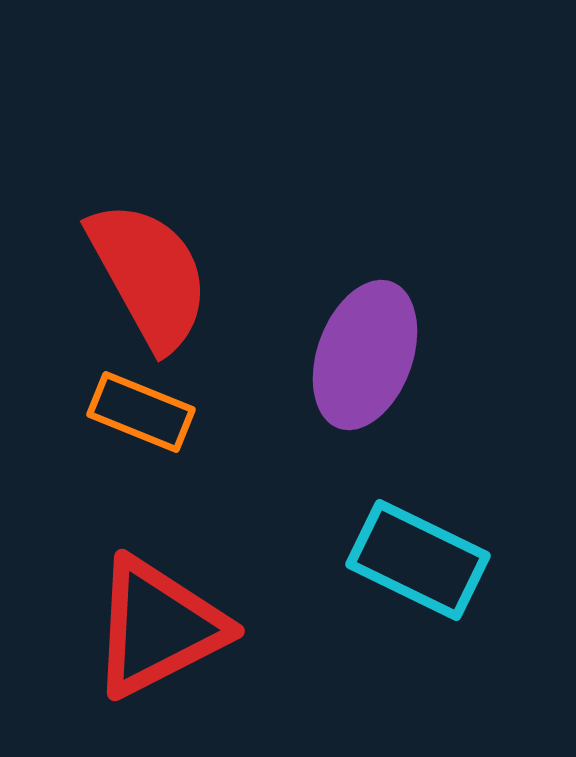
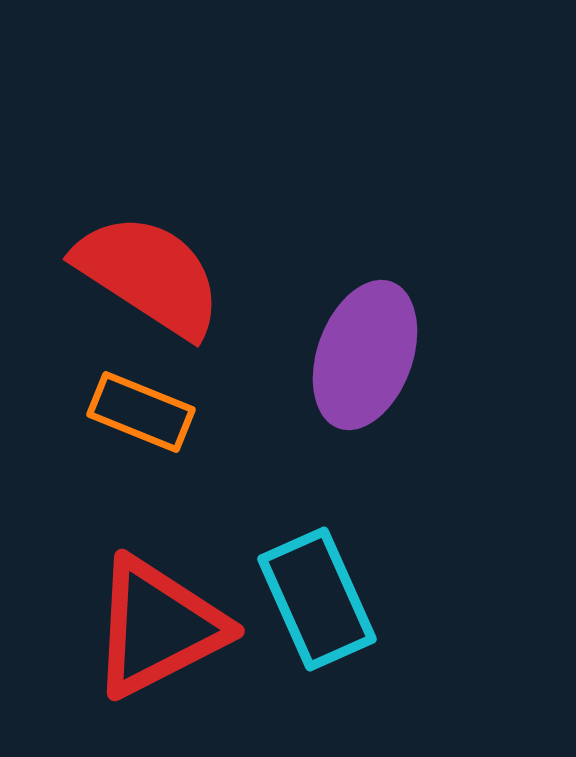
red semicircle: rotated 28 degrees counterclockwise
cyan rectangle: moved 101 px left, 39 px down; rotated 40 degrees clockwise
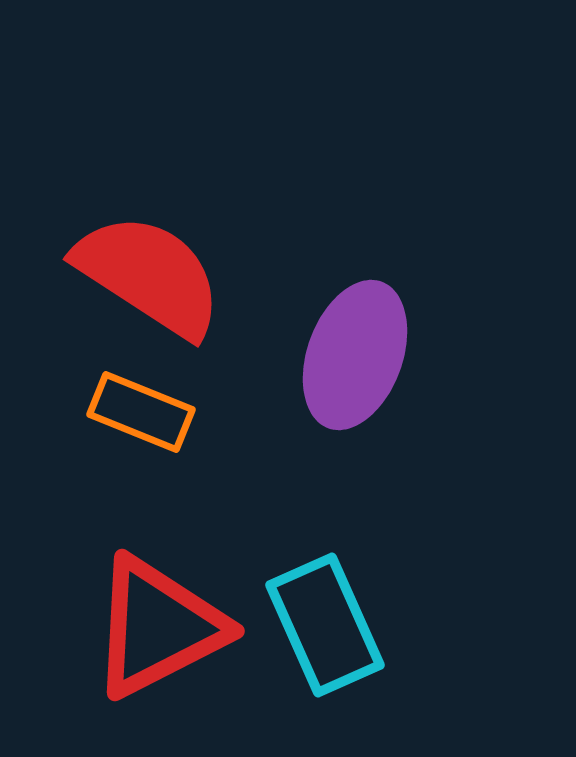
purple ellipse: moved 10 px left
cyan rectangle: moved 8 px right, 26 px down
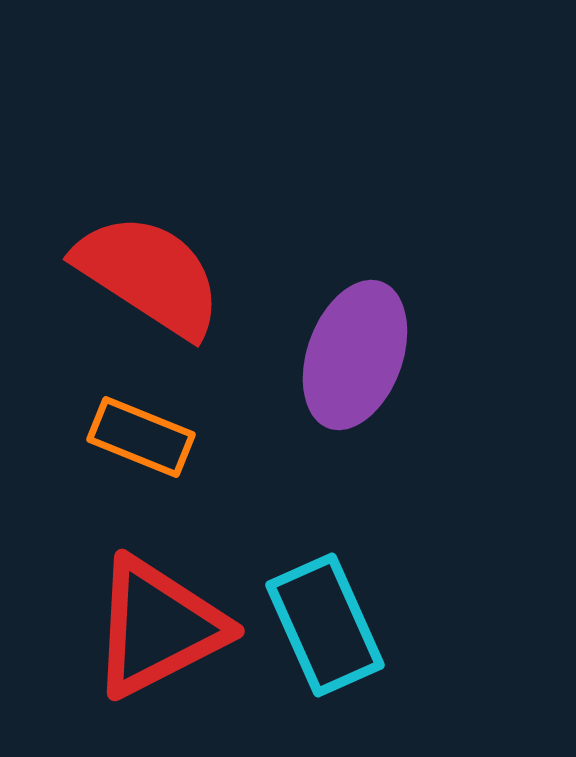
orange rectangle: moved 25 px down
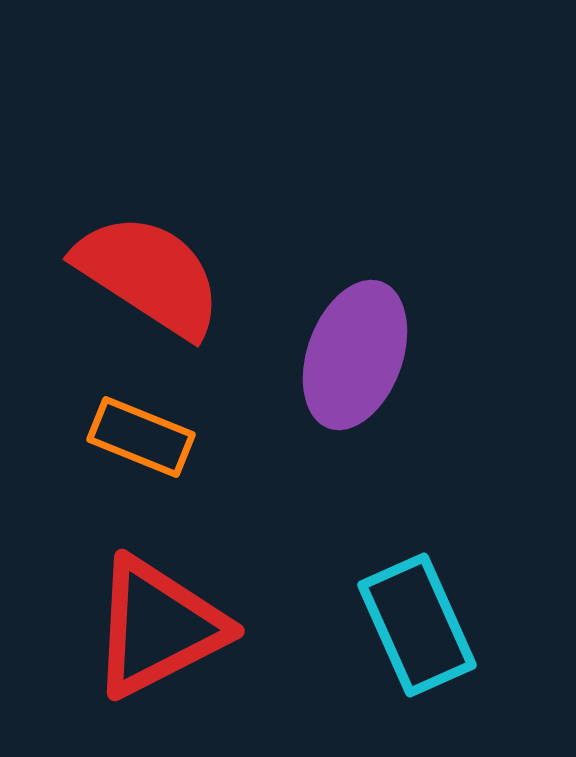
cyan rectangle: moved 92 px right
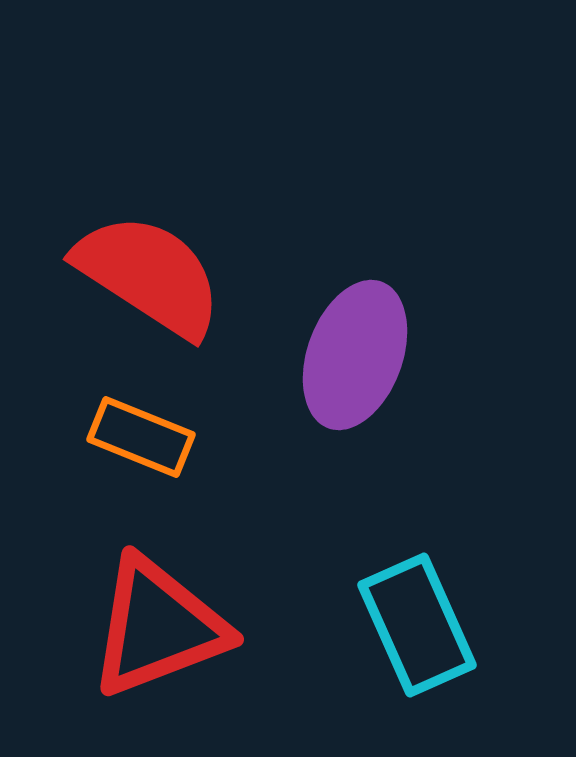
red triangle: rotated 6 degrees clockwise
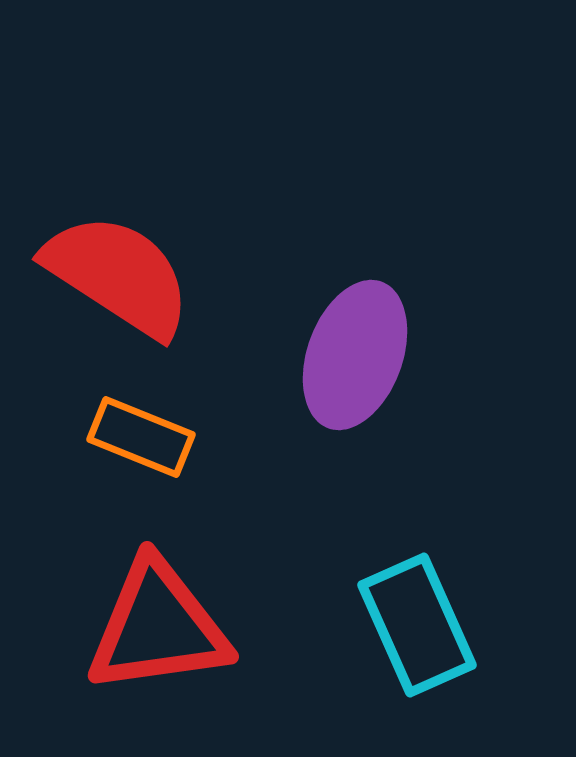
red semicircle: moved 31 px left
red triangle: rotated 13 degrees clockwise
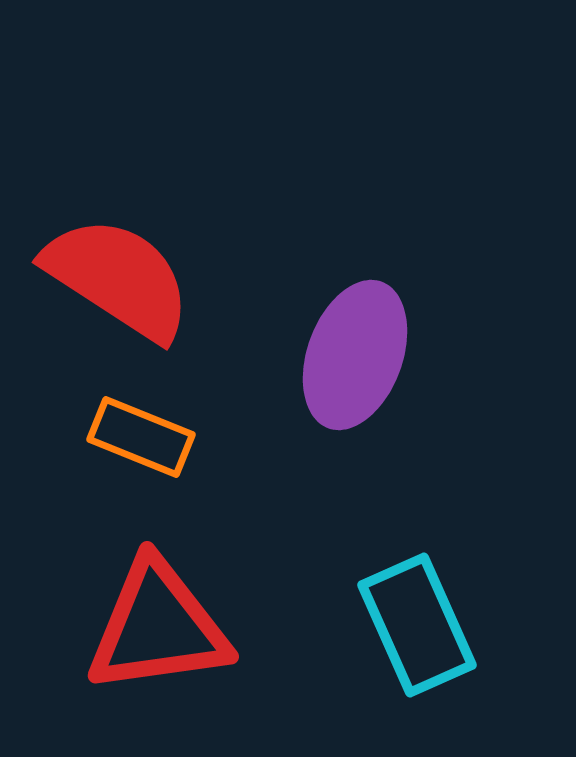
red semicircle: moved 3 px down
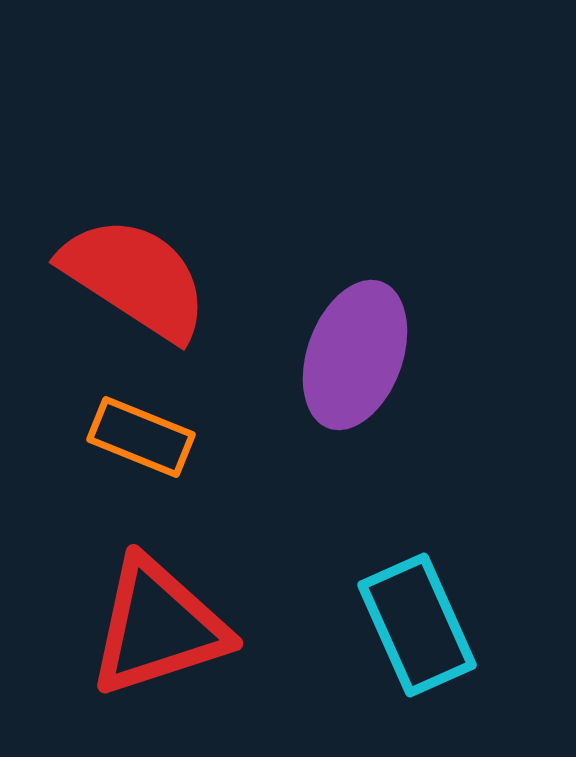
red semicircle: moved 17 px right
red triangle: rotated 10 degrees counterclockwise
